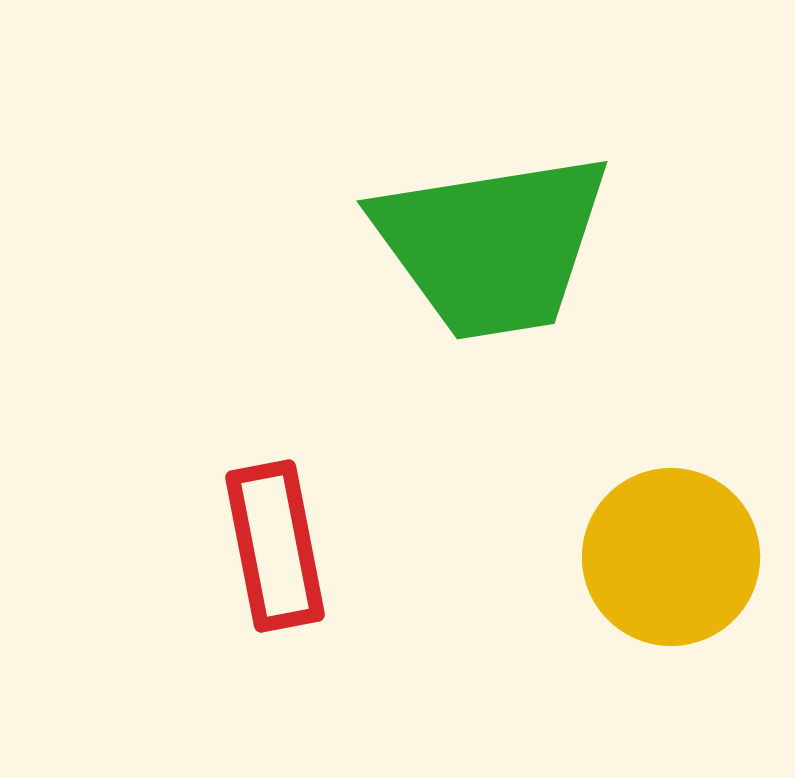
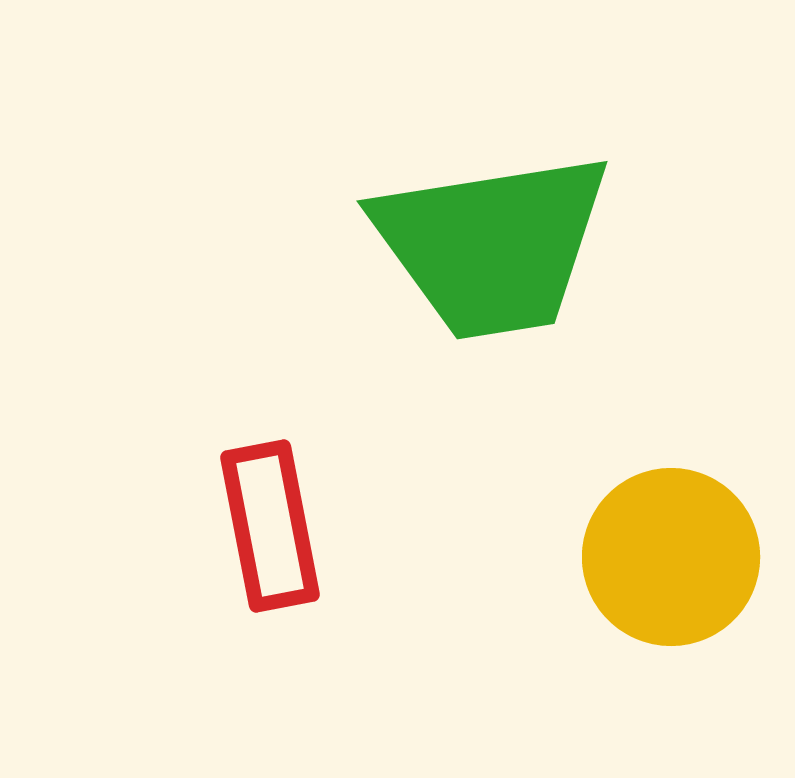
red rectangle: moved 5 px left, 20 px up
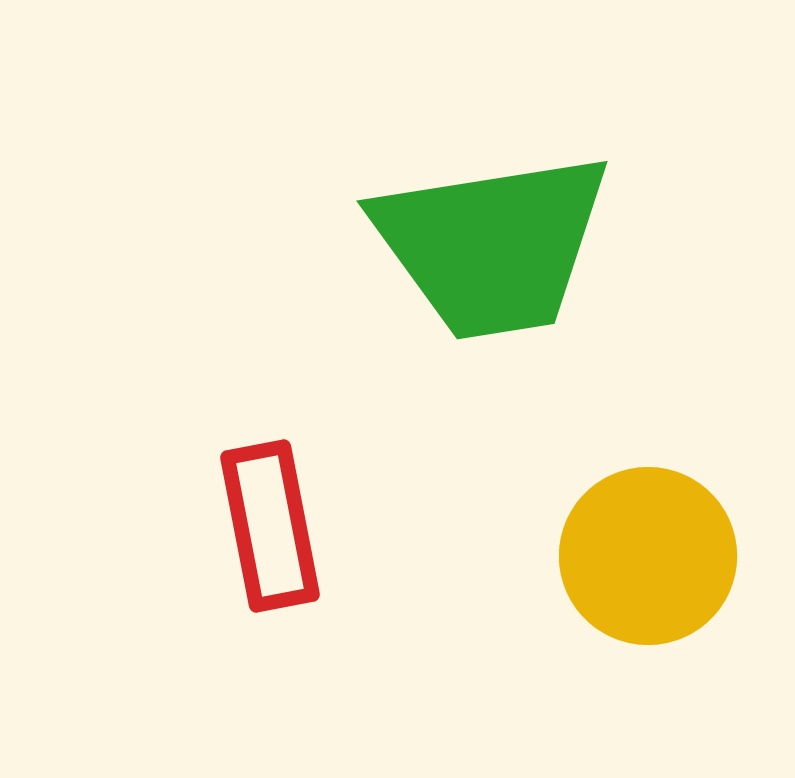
yellow circle: moved 23 px left, 1 px up
